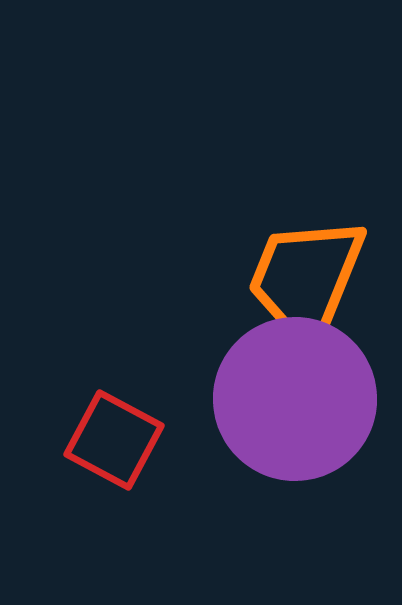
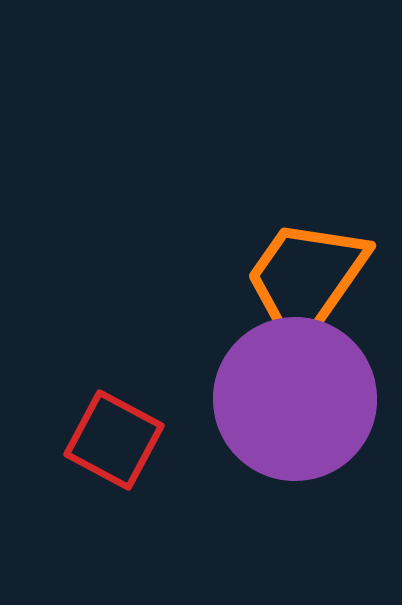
orange trapezoid: rotated 13 degrees clockwise
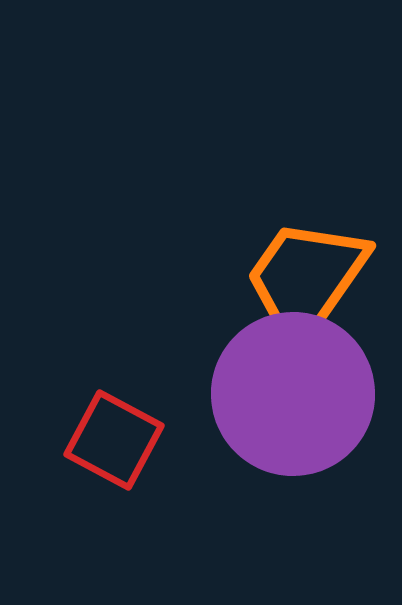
purple circle: moved 2 px left, 5 px up
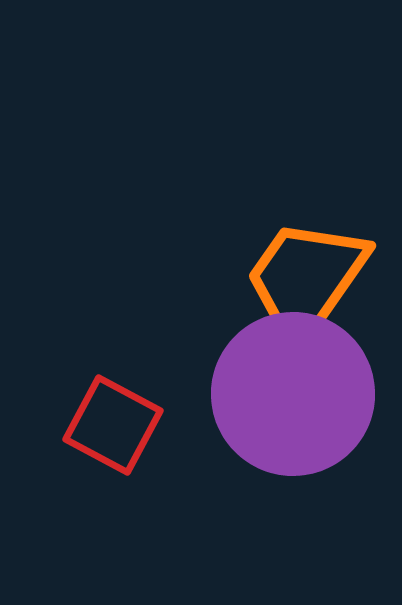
red square: moved 1 px left, 15 px up
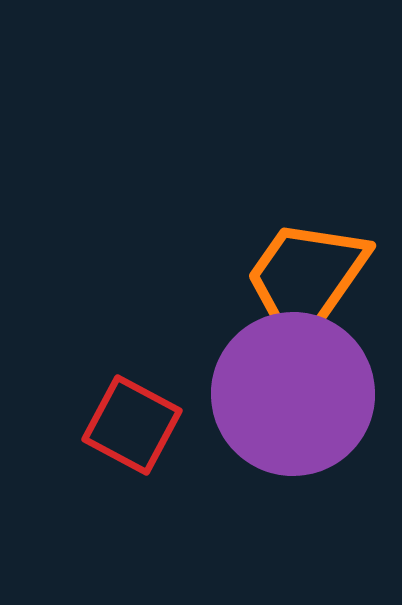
red square: moved 19 px right
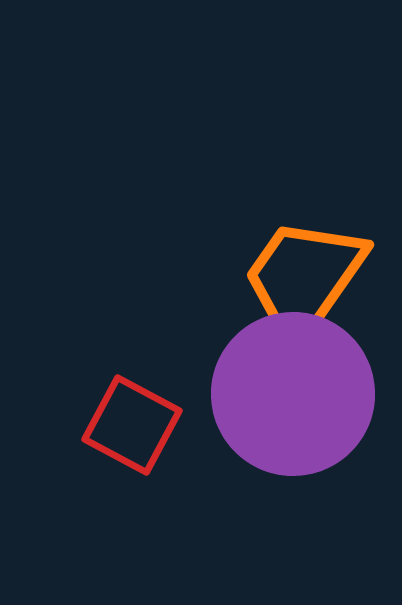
orange trapezoid: moved 2 px left, 1 px up
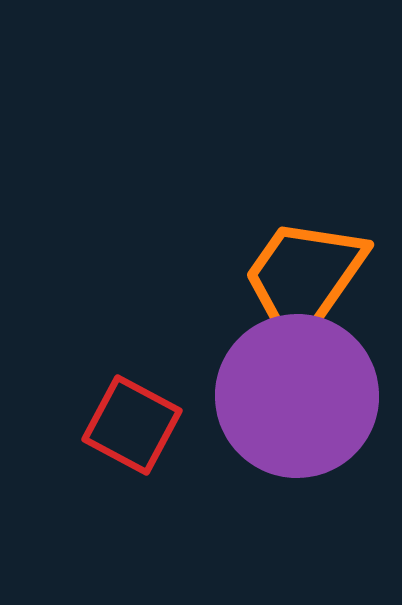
purple circle: moved 4 px right, 2 px down
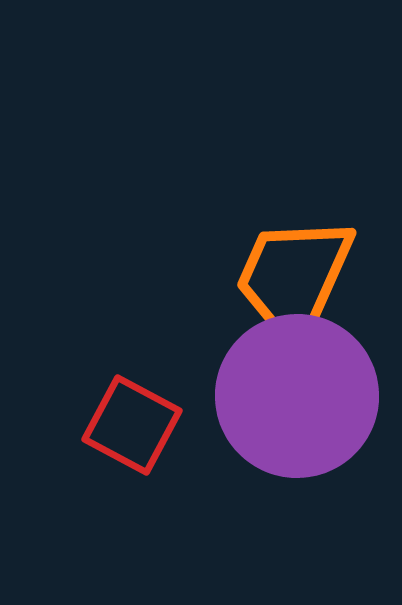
orange trapezoid: moved 10 px left; rotated 11 degrees counterclockwise
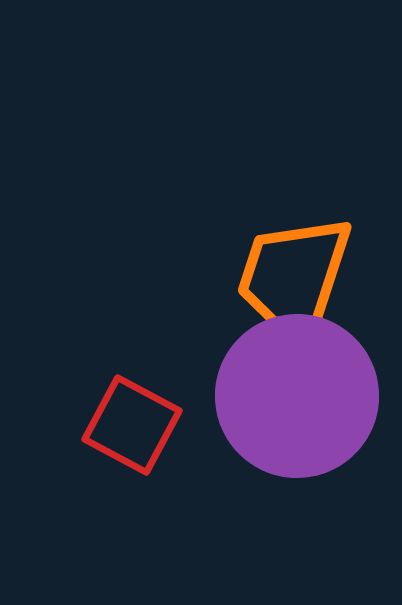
orange trapezoid: rotated 6 degrees counterclockwise
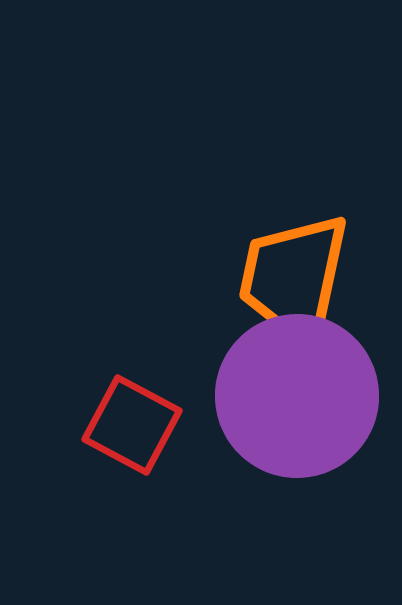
orange trapezoid: rotated 6 degrees counterclockwise
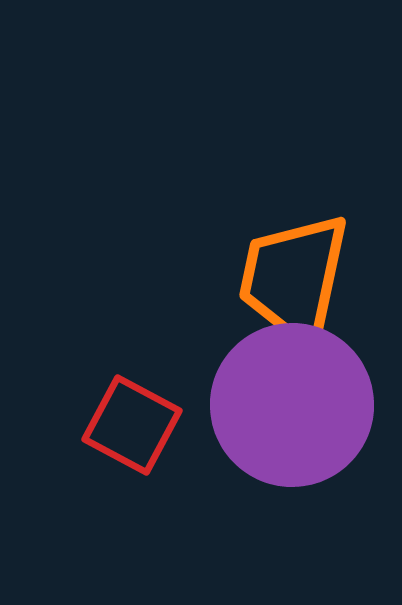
purple circle: moved 5 px left, 9 px down
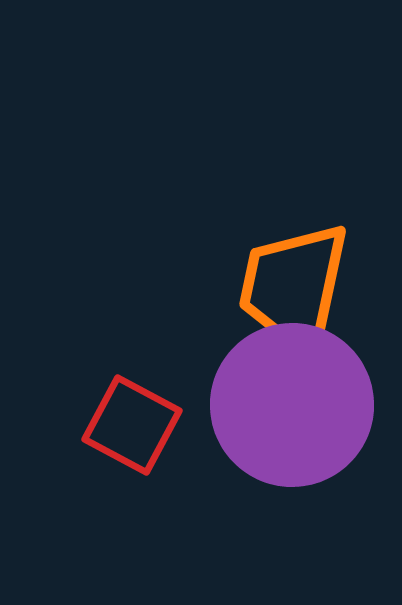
orange trapezoid: moved 9 px down
